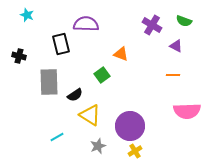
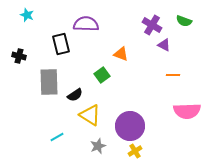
purple triangle: moved 12 px left, 1 px up
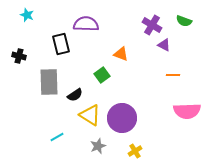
purple circle: moved 8 px left, 8 px up
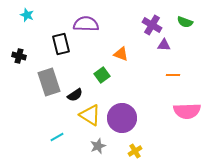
green semicircle: moved 1 px right, 1 px down
purple triangle: rotated 24 degrees counterclockwise
gray rectangle: rotated 16 degrees counterclockwise
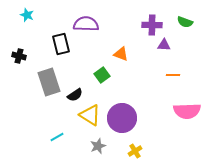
purple cross: rotated 30 degrees counterclockwise
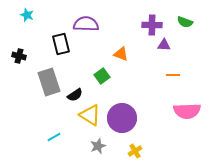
green square: moved 1 px down
cyan line: moved 3 px left
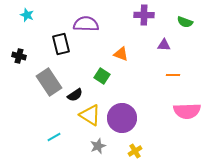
purple cross: moved 8 px left, 10 px up
green square: rotated 21 degrees counterclockwise
gray rectangle: rotated 16 degrees counterclockwise
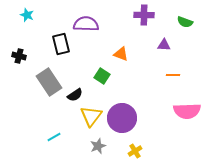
yellow triangle: moved 1 px right, 1 px down; rotated 35 degrees clockwise
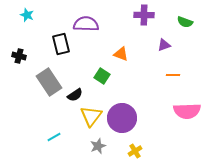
purple triangle: rotated 24 degrees counterclockwise
